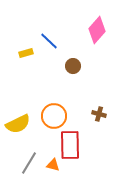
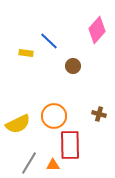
yellow rectangle: rotated 24 degrees clockwise
orange triangle: rotated 16 degrees counterclockwise
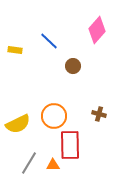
yellow rectangle: moved 11 px left, 3 px up
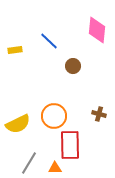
pink diamond: rotated 36 degrees counterclockwise
yellow rectangle: rotated 16 degrees counterclockwise
orange triangle: moved 2 px right, 3 px down
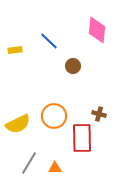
red rectangle: moved 12 px right, 7 px up
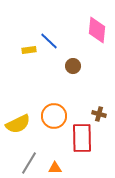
yellow rectangle: moved 14 px right
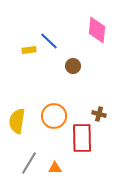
yellow semicircle: moved 1 px left, 3 px up; rotated 125 degrees clockwise
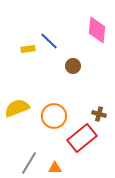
yellow rectangle: moved 1 px left, 1 px up
yellow semicircle: moved 13 px up; rotated 60 degrees clockwise
red rectangle: rotated 52 degrees clockwise
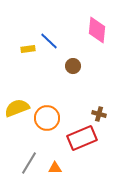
orange circle: moved 7 px left, 2 px down
red rectangle: rotated 16 degrees clockwise
